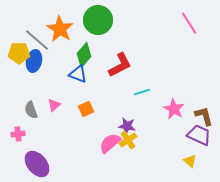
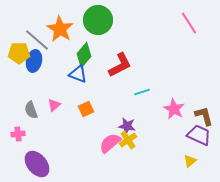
yellow triangle: rotated 40 degrees clockwise
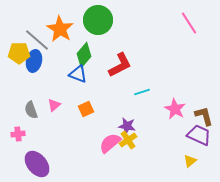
pink star: moved 1 px right
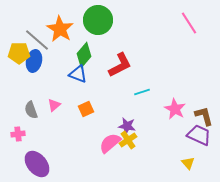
yellow triangle: moved 2 px left, 2 px down; rotated 32 degrees counterclockwise
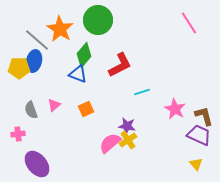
yellow pentagon: moved 15 px down
yellow triangle: moved 8 px right, 1 px down
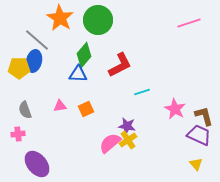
pink line: rotated 75 degrees counterclockwise
orange star: moved 11 px up
blue triangle: rotated 18 degrees counterclockwise
pink triangle: moved 6 px right, 1 px down; rotated 32 degrees clockwise
gray semicircle: moved 6 px left
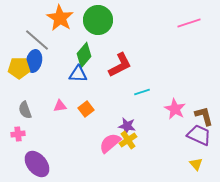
orange square: rotated 14 degrees counterclockwise
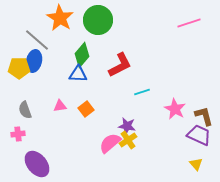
green diamond: moved 2 px left
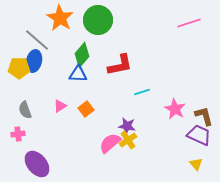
red L-shape: rotated 16 degrees clockwise
pink triangle: rotated 24 degrees counterclockwise
